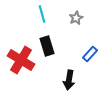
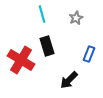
blue rectangle: moved 1 px left; rotated 21 degrees counterclockwise
black arrow: rotated 36 degrees clockwise
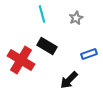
black rectangle: rotated 42 degrees counterclockwise
blue rectangle: rotated 49 degrees clockwise
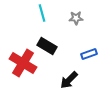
cyan line: moved 1 px up
gray star: rotated 24 degrees clockwise
red cross: moved 2 px right, 3 px down
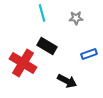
black arrow: moved 2 px left, 1 px down; rotated 108 degrees counterclockwise
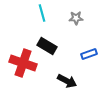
red cross: rotated 12 degrees counterclockwise
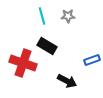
cyan line: moved 3 px down
gray star: moved 8 px left, 2 px up
blue rectangle: moved 3 px right, 6 px down
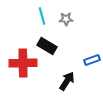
gray star: moved 2 px left, 3 px down
red cross: rotated 20 degrees counterclockwise
black arrow: rotated 84 degrees counterclockwise
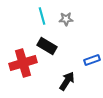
red cross: rotated 16 degrees counterclockwise
